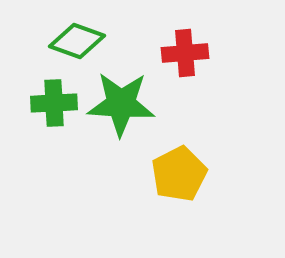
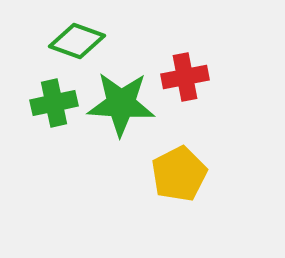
red cross: moved 24 px down; rotated 6 degrees counterclockwise
green cross: rotated 9 degrees counterclockwise
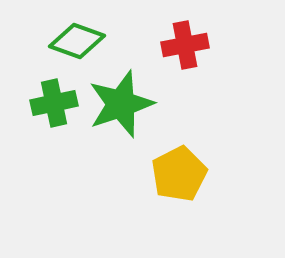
red cross: moved 32 px up
green star: rotated 22 degrees counterclockwise
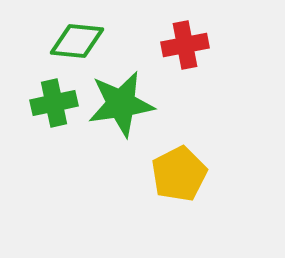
green diamond: rotated 14 degrees counterclockwise
green star: rotated 10 degrees clockwise
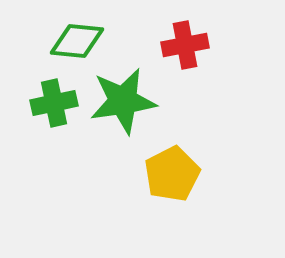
green star: moved 2 px right, 3 px up
yellow pentagon: moved 7 px left
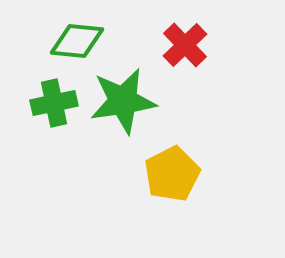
red cross: rotated 33 degrees counterclockwise
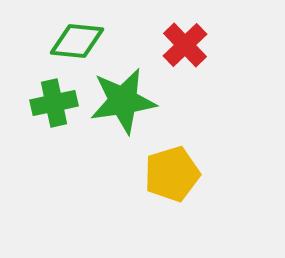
yellow pentagon: rotated 10 degrees clockwise
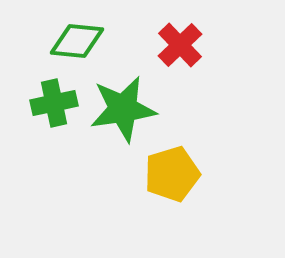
red cross: moved 5 px left
green star: moved 8 px down
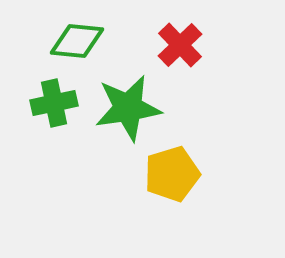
green star: moved 5 px right, 1 px up
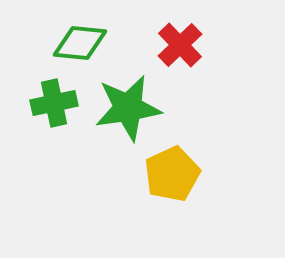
green diamond: moved 3 px right, 2 px down
yellow pentagon: rotated 8 degrees counterclockwise
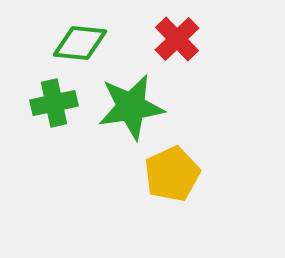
red cross: moved 3 px left, 6 px up
green star: moved 3 px right, 1 px up
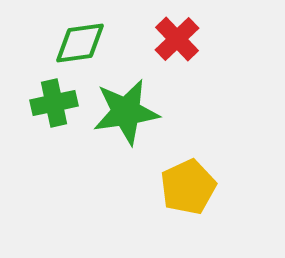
green diamond: rotated 14 degrees counterclockwise
green star: moved 5 px left, 5 px down
yellow pentagon: moved 16 px right, 13 px down
